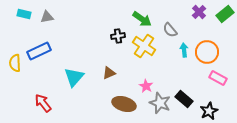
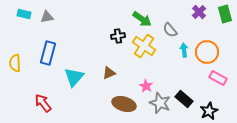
green rectangle: rotated 66 degrees counterclockwise
blue rectangle: moved 9 px right, 2 px down; rotated 50 degrees counterclockwise
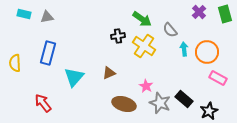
cyan arrow: moved 1 px up
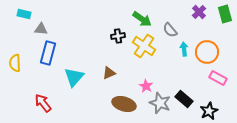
gray triangle: moved 6 px left, 12 px down; rotated 16 degrees clockwise
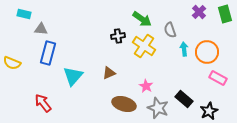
gray semicircle: rotated 21 degrees clockwise
yellow semicircle: moved 3 px left; rotated 66 degrees counterclockwise
cyan triangle: moved 1 px left, 1 px up
gray star: moved 2 px left, 5 px down
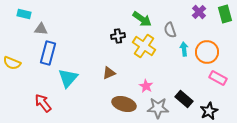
cyan triangle: moved 5 px left, 2 px down
gray star: rotated 20 degrees counterclockwise
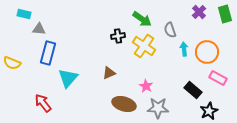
gray triangle: moved 2 px left
black rectangle: moved 9 px right, 9 px up
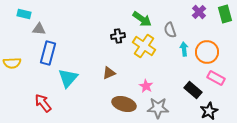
yellow semicircle: rotated 24 degrees counterclockwise
pink rectangle: moved 2 px left
